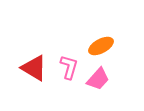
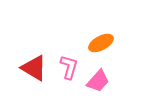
orange ellipse: moved 3 px up
pink trapezoid: moved 2 px down
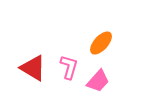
orange ellipse: rotated 20 degrees counterclockwise
red triangle: moved 1 px left
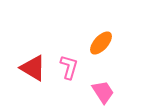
pink trapezoid: moved 5 px right, 11 px down; rotated 75 degrees counterclockwise
